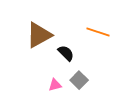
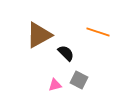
gray square: rotated 18 degrees counterclockwise
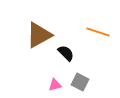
gray square: moved 1 px right, 2 px down
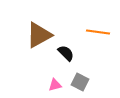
orange line: rotated 10 degrees counterclockwise
